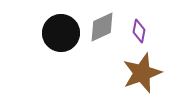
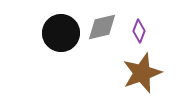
gray diamond: rotated 12 degrees clockwise
purple diamond: rotated 10 degrees clockwise
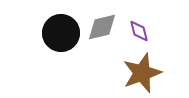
purple diamond: rotated 35 degrees counterclockwise
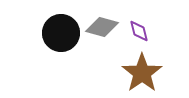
gray diamond: rotated 28 degrees clockwise
brown star: rotated 15 degrees counterclockwise
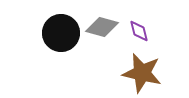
brown star: rotated 24 degrees counterclockwise
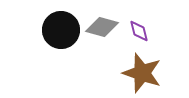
black circle: moved 3 px up
brown star: rotated 6 degrees clockwise
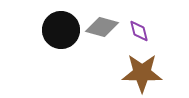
brown star: rotated 18 degrees counterclockwise
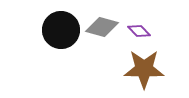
purple diamond: rotated 30 degrees counterclockwise
brown star: moved 2 px right, 4 px up
